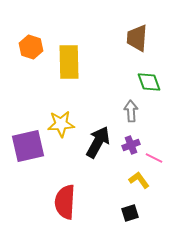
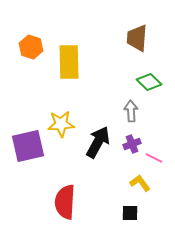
green diamond: rotated 25 degrees counterclockwise
purple cross: moved 1 px right, 1 px up
yellow L-shape: moved 1 px right, 3 px down
black square: rotated 18 degrees clockwise
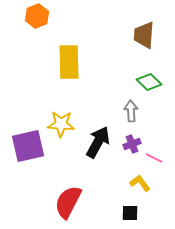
brown trapezoid: moved 7 px right, 3 px up
orange hexagon: moved 6 px right, 31 px up; rotated 20 degrees clockwise
yellow star: rotated 8 degrees clockwise
red semicircle: moved 3 px right; rotated 24 degrees clockwise
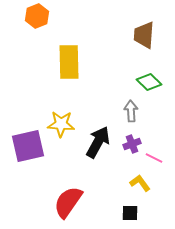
red semicircle: rotated 8 degrees clockwise
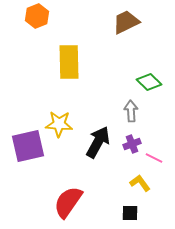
brown trapezoid: moved 18 px left, 13 px up; rotated 60 degrees clockwise
yellow star: moved 2 px left
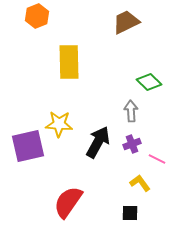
pink line: moved 3 px right, 1 px down
